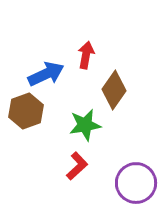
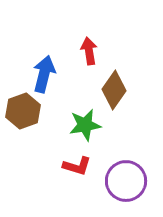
red arrow: moved 3 px right, 4 px up; rotated 20 degrees counterclockwise
blue arrow: moved 2 px left; rotated 51 degrees counterclockwise
brown hexagon: moved 3 px left
red L-shape: rotated 60 degrees clockwise
purple circle: moved 10 px left, 2 px up
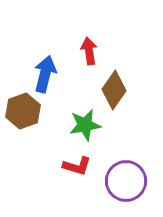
blue arrow: moved 1 px right
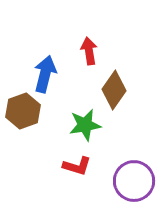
purple circle: moved 8 px right
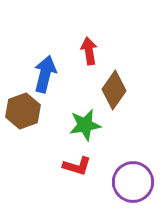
purple circle: moved 1 px left, 1 px down
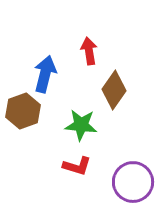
green star: moved 4 px left; rotated 16 degrees clockwise
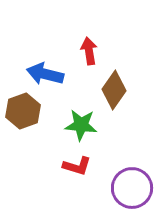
blue arrow: rotated 90 degrees counterclockwise
purple circle: moved 1 px left, 6 px down
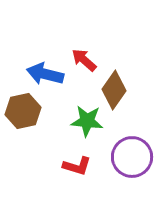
red arrow: moved 5 px left, 9 px down; rotated 40 degrees counterclockwise
brown hexagon: rotated 8 degrees clockwise
green star: moved 6 px right, 4 px up
purple circle: moved 31 px up
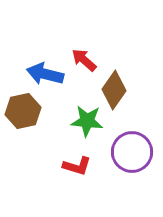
purple circle: moved 5 px up
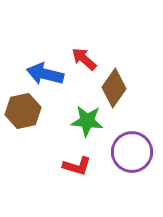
red arrow: moved 1 px up
brown diamond: moved 2 px up
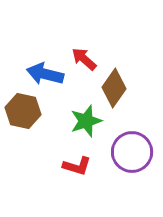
brown hexagon: rotated 24 degrees clockwise
green star: moved 1 px left; rotated 24 degrees counterclockwise
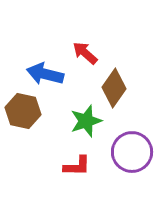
red arrow: moved 1 px right, 6 px up
red L-shape: rotated 16 degrees counterclockwise
